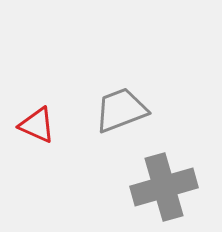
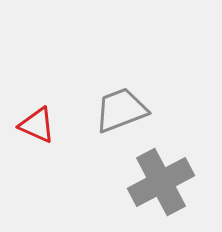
gray cross: moved 3 px left, 5 px up; rotated 12 degrees counterclockwise
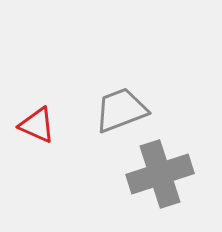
gray cross: moved 1 px left, 8 px up; rotated 10 degrees clockwise
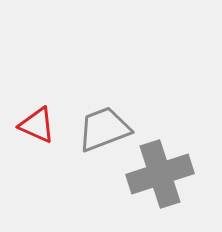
gray trapezoid: moved 17 px left, 19 px down
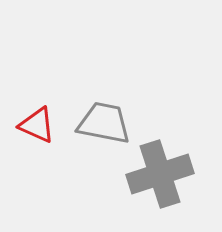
gray trapezoid: moved 6 px up; rotated 32 degrees clockwise
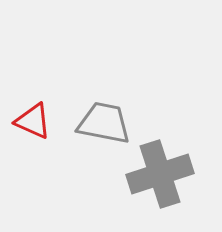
red triangle: moved 4 px left, 4 px up
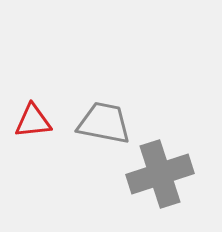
red triangle: rotated 30 degrees counterclockwise
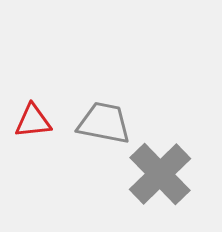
gray cross: rotated 26 degrees counterclockwise
